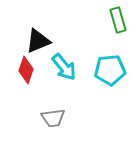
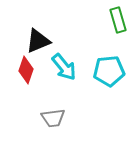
cyan pentagon: moved 1 px left, 1 px down
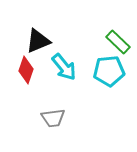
green rectangle: moved 22 px down; rotated 30 degrees counterclockwise
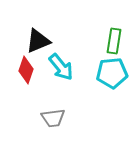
green rectangle: moved 4 px left, 1 px up; rotated 55 degrees clockwise
cyan arrow: moved 3 px left
cyan pentagon: moved 3 px right, 2 px down
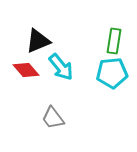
red diamond: rotated 60 degrees counterclockwise
gray trapezoid: rotated 60 degrees clockwise
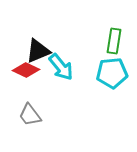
black triangle: moved 10 px down
red diamond: rotated 24 degrees counterclockwise
gray trapezoid: moved 23 px left, 3 px up
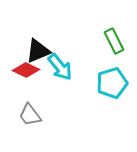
green rectangle: rotated 35 degrees counterclockwise
cyan arrow: moved 1 px left
cyan pentagon: moved 10 px down; rotated 12 degrees counterclockwise
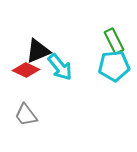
cyan pentagon: moved 2 px right, 17 px up; rotated 12 degrees clockwise
gray trapezoid: moved 4 px left
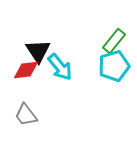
green rectangle: rotated 65 degrees clockwise
black triangle: rotated 40 degrees counterclockwise
cyan pentagon: rotated 12 degrees counterclockwise
red diamond: rotated 32 degrees counterclockwise
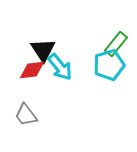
green rectangle: moved 2 px right, 3 px down
black triangle: moved 5 px right, 1 px up
cyan pentagon: moved 5 px left, 1 px up
red diamond: moved 6 px right
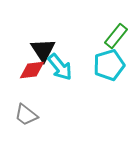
green rectangle: moved 8 px up
gray trapezoid: rotated 15 degrees counterclockwise
